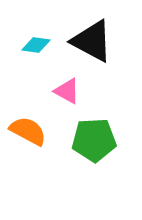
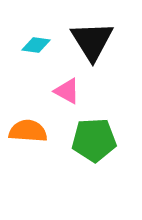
black triangle: rotated 30 degrees clockwise
orange semicircle: rotated 24 degrees counterclockwise
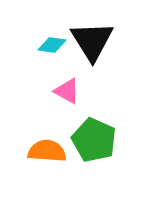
cyan diamond: moved 16 px right
orange semicircle: moved 19 px right, 20 px down
green pentagon: rotated 27 degrees clockwise
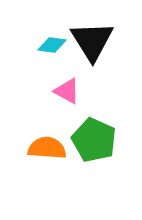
orange semicircle: moved 3 px up
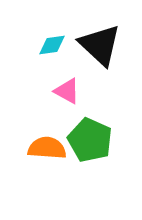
black triangle: moved 8 px right, 4 px down; rotated 15 degrees counterclockwise
cyan diamond: rotated 16 degrees counterclockwise
green pentagon: moved 4 px left
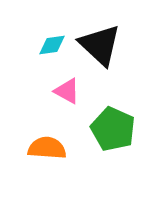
green pentagon: moved 23 px right, 11 px up
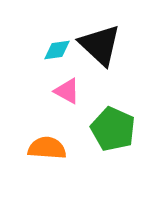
cyan diamond: moved 5 px right, 5 px down
